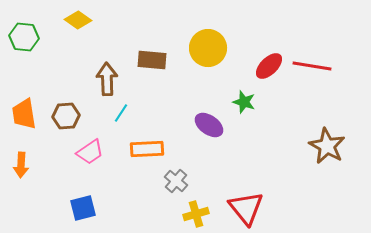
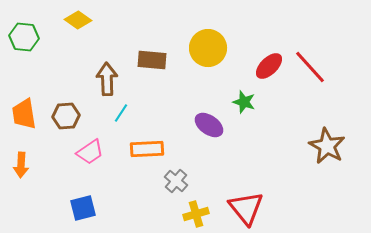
red line: moved 2 px left, 1 px down; rotated 39 degrees clockwise
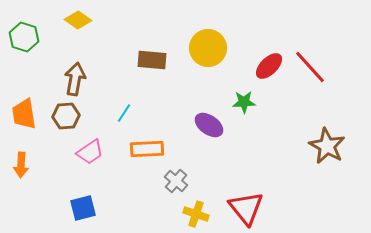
green hexagon: rotated 12 degrees clockwise
brown arrow: moved 32 px left; rotated 12 degrees clockwise
green star: rotated 20 degrees counterclockwise
cyan line: moved 3 px right
yellow cross: rotated 35 degrees clockwise
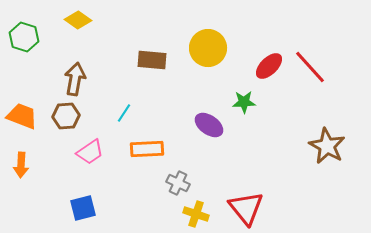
orange trapezoid: moved 2 px left, 2 px down; rotated 120 degrees clockwise
gray cross: moved 2 px right, 2 px down; rotated 15 degrees counterclockwise
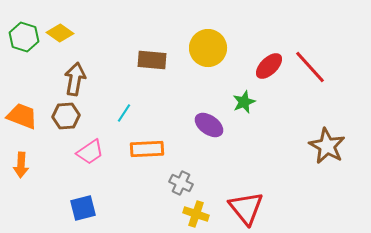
yellow diamond: moved 18 px left, 13 px down
green star: rotated 20 degrees counterclockwise
gray cross: moved 3 px right
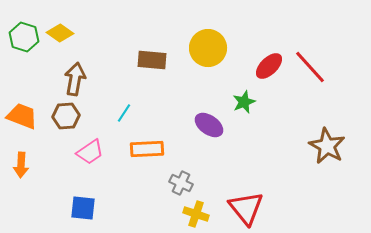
blue square: rotated 20 degrees clockwise
